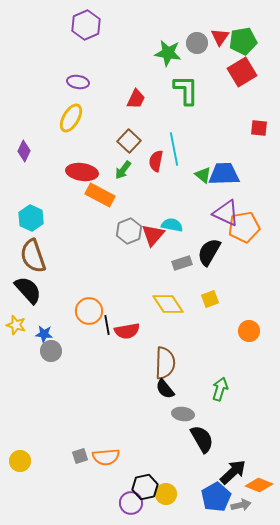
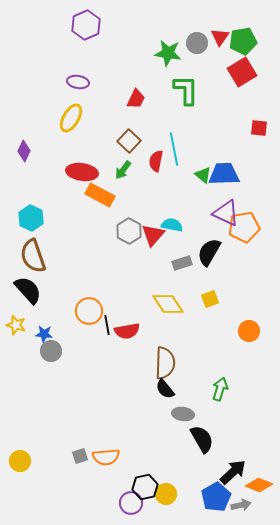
gray hexagon at (129, 231): rotated 10 degrees counterclockwise
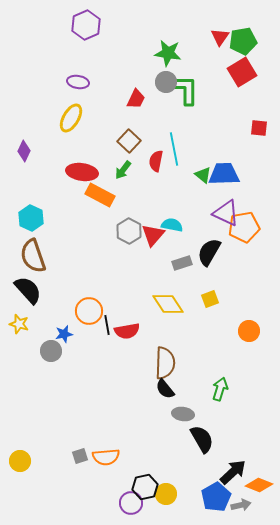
gray circle at (197, 43): moved 31 px left, 39 px down
yellow star at (16, 325): moved 3 px right, 1 px up
blue star at (44, 334): moved 20 px right; rotated 18 degrees counterclockwise
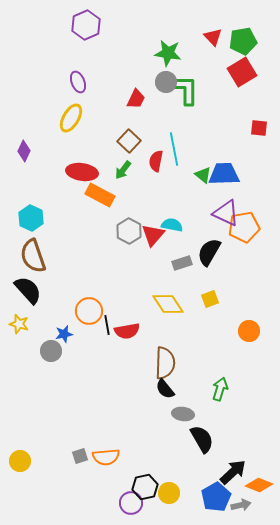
red triangle at (220, 37): moved 7 px left; rotated 18 degrees counterclockwise
purple ellipse at (78, 82): rotated 60 degrees clockwise
yellow circle at (166, 494): moved 3 px right, 1 px up
